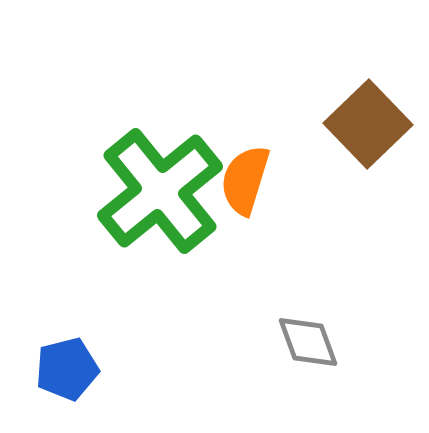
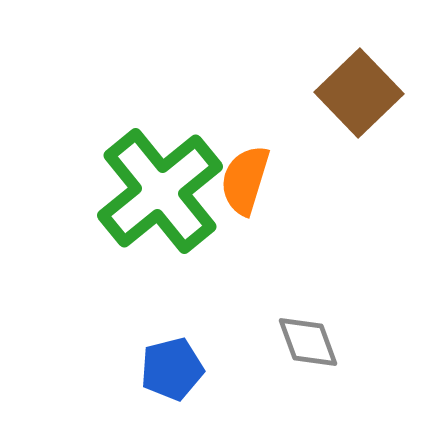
brown square: moved 9 px left, 31 px up
blue pentagon: moved 105 px right
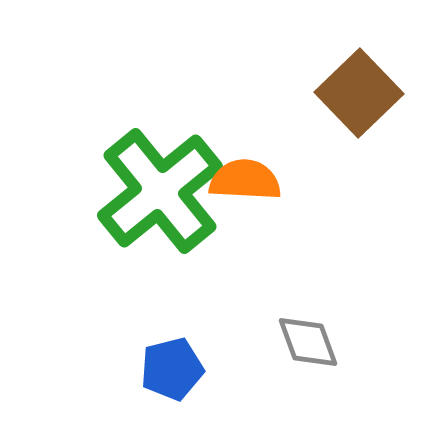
orange semicircle: rotated 76 degrees clockwise
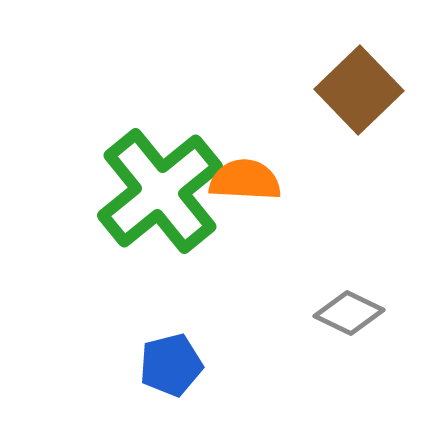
brown square: moved 3 px up
gray diamond: moved 41 px right, 29 px up; rotated 44 degrees counterclockwise
blue pentagon: moved 1 px left, 4 px up
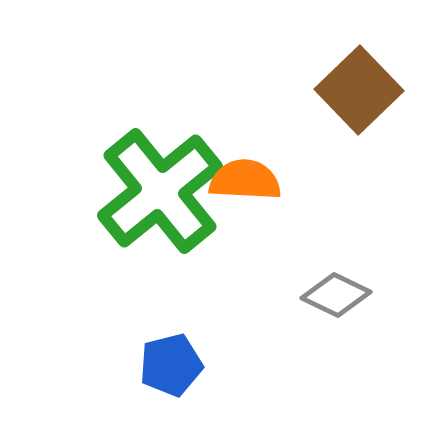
gray diamond: moved 13 px left, 18 px up
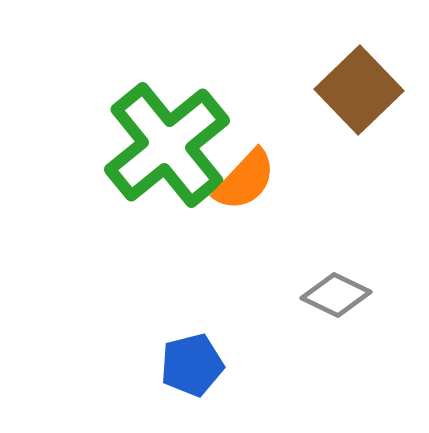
orange semicircle: rotated 130 degrees clockwise
green cross: moved 7 px right, 46 px up
blue pentagon: moved 21 px right
